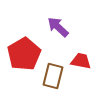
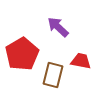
red pentagon: moved 2 px left
brown rectangle: moved 1 px up
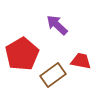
purple arrow: moved 1 px left, 2 px up
brown rectangle: rotated 40 degrees clockwise
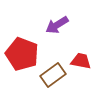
purple arrow: rotated 75 degrees counterclockwise
red pentagon: rotated 20 degrees counterclockwise
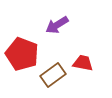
red trapezoid: moved 2 px right, 2 px down
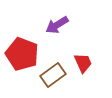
red trapezoid: rotated 55 degrees clockwise
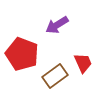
brown rectangle: moved 2 px right, 1 px down
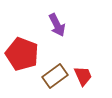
purple arrow: rotated 85 degrees counterclockwise
red trapezoid: moved 13 px down
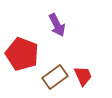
brown rectangle: moved 1 px down
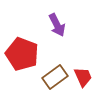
red trapezoid: moved 1 px down
